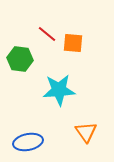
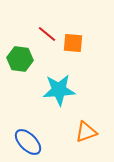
orange triangle: rotated 45 degrees clockwise
blue ellipse: rotated 56 degrees clockwise
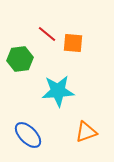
green hexagon: rotated 15 degrees counterclockwise
cyan star: moved 1 px left, 1 px down
blue ellipse: moved 7 px up
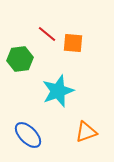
cyan star: rotated 16 degrees counterclockwise
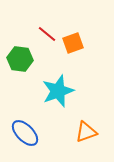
orange square: rotated 25 degrees counterclockwise
green hexagon: rotated 15 degrees clockwise
blue ellipse: moved 3 px left, 2 px up
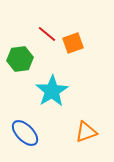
green hexagon: rotated 15 degrees counterclockwise
cyan star: moved 6 px left; rotated 12 degrees counterclockwise
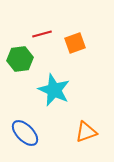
red line: moved 5 px left; rotated 54 degrees counterclockwise
orange square: moved 2 px right
cyan star: moved 2 px right, 1 px up; rotated 16 degrees counterclockwise
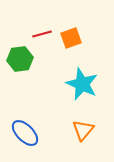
orange square: moved 4 px left, 5 px up
cyan star: moved 28 px right, 6 px up
orange triangle: moved 3 px left, 2 px up; rotated 30 degrees counterclockwise
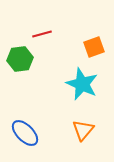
orange square: moved 23 px right, 9 px down
